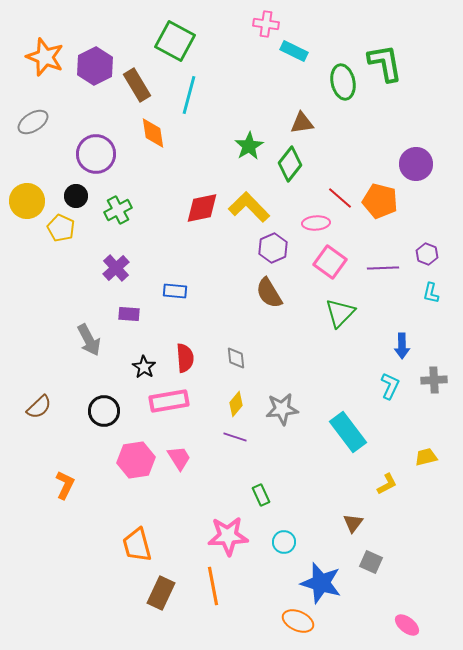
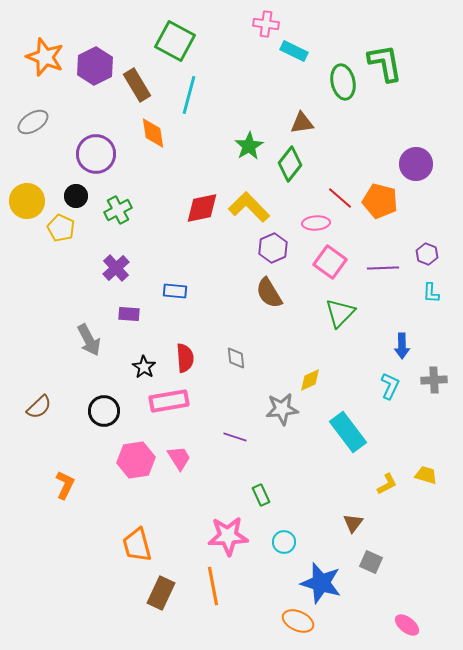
cyan L-shape at (431, 293): rotated 10 degrees counterclockwise
yellow diamond at (236, 404): moved 74 px right, 24 px up; rotated 25 degrees clockwise
yellow trapezoid at (426, 457): moved 18 px down; rotated 30 degrees clockwise
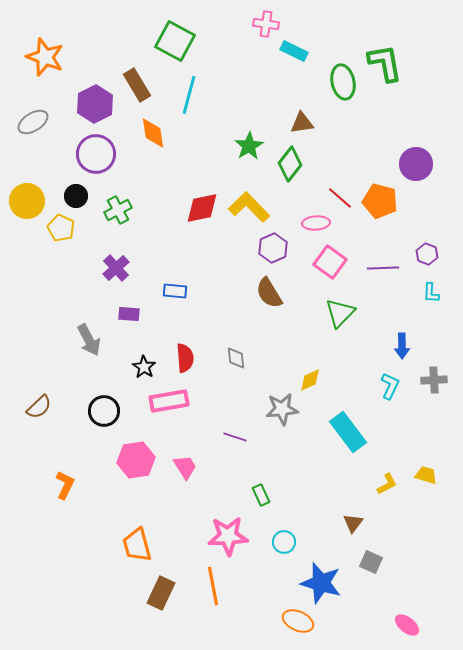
purple hexagon at (95, 66): moved 38 px down
pink trapezoid at (179, 458): moved 6 px right, 9 px down
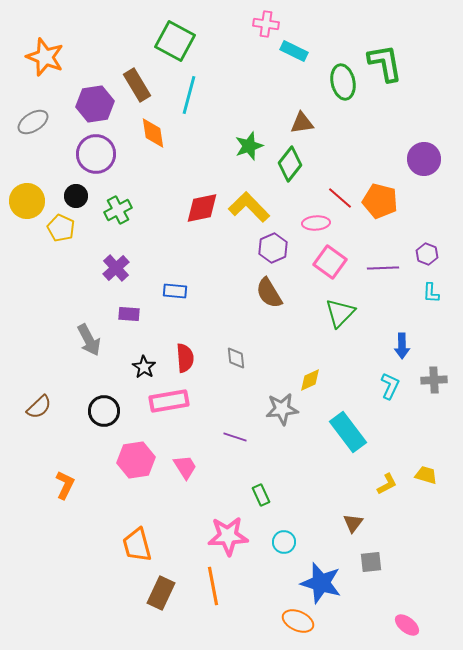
purple hexagon at (95, 104): rotated 18 degrees clockwise
green star at (249, 146): rotated 12 degrees clockwise
purple circle at (416, 164): moved 8 px right, 5 px up
gray square at (371, 562): rotated 30 degrees counterclockwise
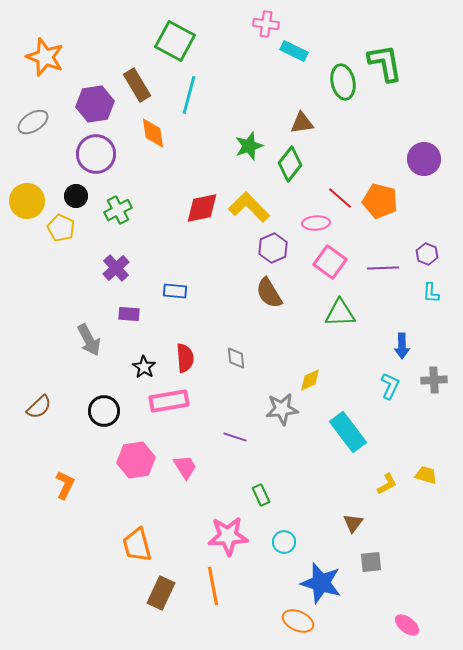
green triangle at (340, 313): rotated 44 degrees clockwise
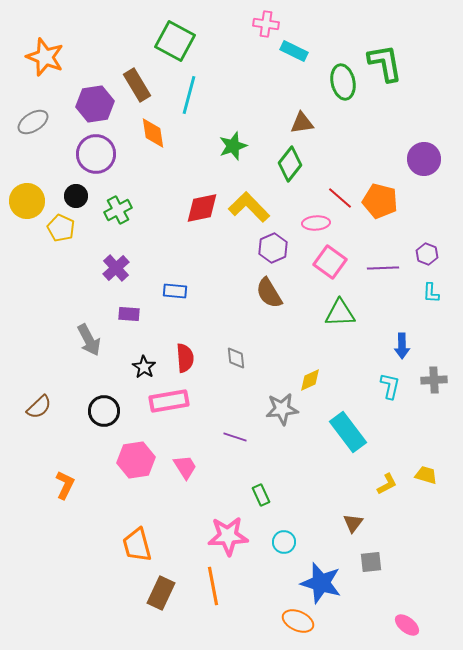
green star at (249, 146): moved 16 px left
cyan L-shape at (390, 386): rotated 12 degrees counterclockwise
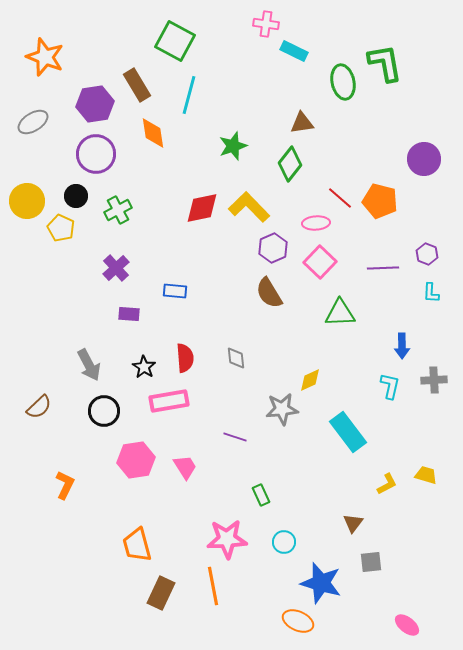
pink square at (330, 262): moved 10 px left; rotated 8 degrees clockwise
gray arrow at (89, 340): moved 25 px down
pink star at (228, 536): moved 1 px left, 3 px down
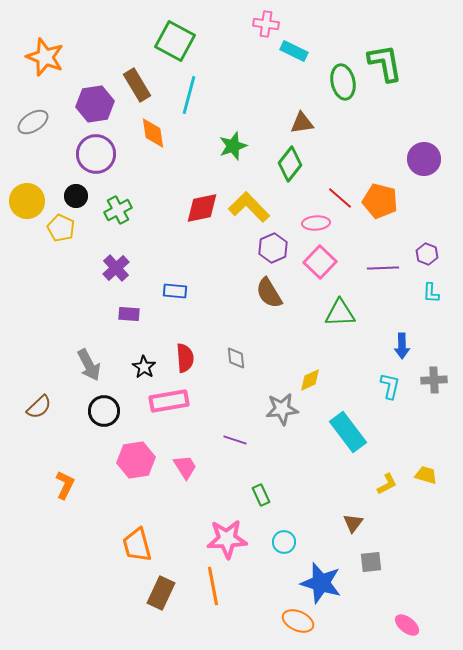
purple line at (235, 437): moved 3 px down
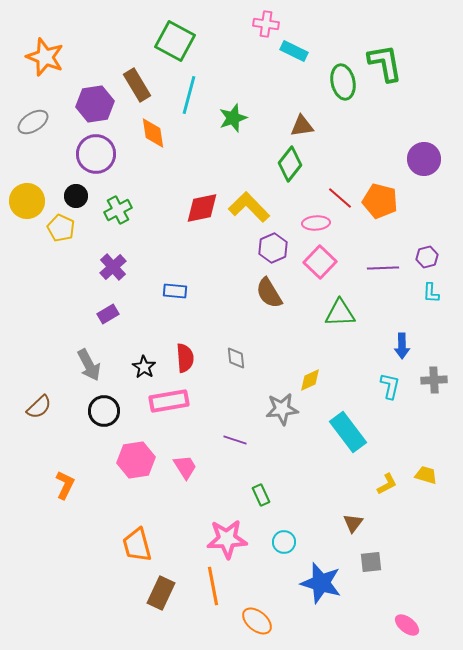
brown triangle at (302, 123): moved 3 px down
green star at (233, 146): moved 28 px up
purple hexagon at (427, 254): moved 3 px down; rotated 25 degrees clockwise
purple cross at (116, 268): moved 3 px left, 1 px up
purple rectangle at (129, 314): moved 21 px left; rotated 35 degrees counterclockwise
orange ellipse at (298, 621): moved 41 px left; rotated 16 degrees clockwise
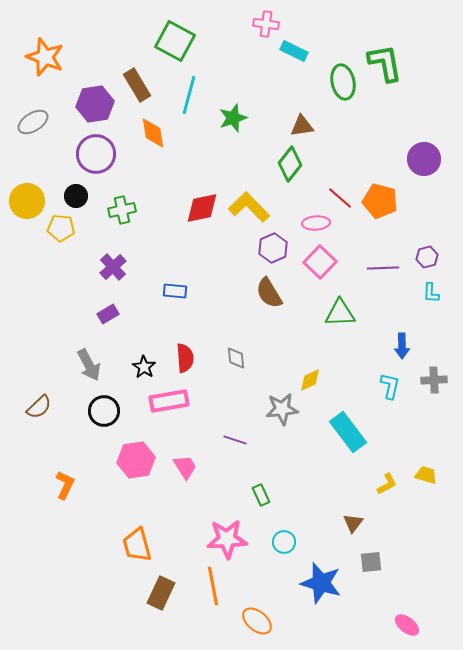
green cross at (118, 210): moved 4 px right; rotated 16 degrees clockwise
yellow pentagon at (61, 228): rotated 20 degrees counterclockwise
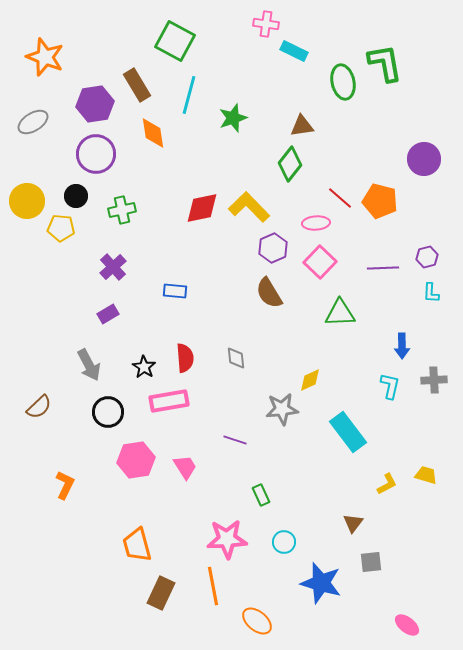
black circle at (104, 411): moved 4 px right, 1 px down
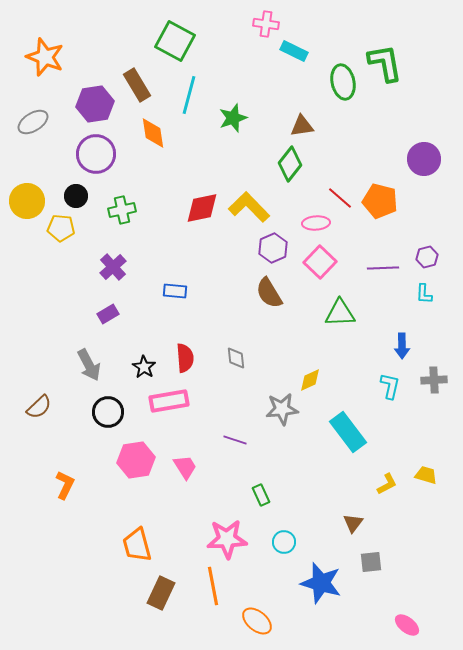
cyan L-shape at (431, 293): moved 7 px left, 1 px down
